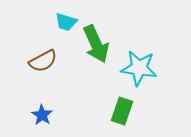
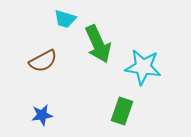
cyan trapezoid: moved 1 px left, 3 px up
green arrow: moved 2 px right
cyan star: moved 4 px right, 1 px up
blue star: rotated 30 degrees clockwise
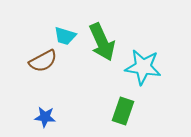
cyan trapezoid: moved 17 px down
green arrow: moved 4 px right, 2 px up
green rectangle: moved 1 px right
blue star: moved 3 px right, 2 px down; rotated 15 degrees clockwise
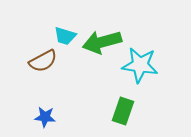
green arrow: rotated 99 degrees clockwise
cyan star: moved 3 px left, 2 px up
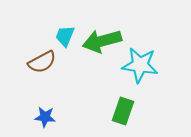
cyan trapezoid: rotated 95 degrees clockwise
green arrow: moved 1 px up
brown semicircle: moved 1 px left, 1 px down
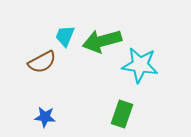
green rectangle: moved 1 px left, 3 px down
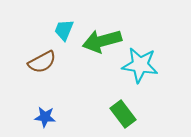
cyan trapezoid: moved 1 px left, 6 px up
green rectangle: moved 1 px right; rotated 56 degrees counterclockwise
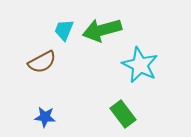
green arrow: moved 11 px up
cyan star: rotated 18 degrees clockwise
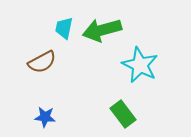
cyan trapezoid: moved 2 px up; rotated 10 degrees counterclockwise
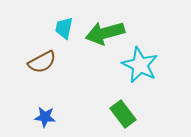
green arrow: moved 3 px right, 3 px down
